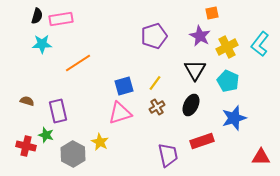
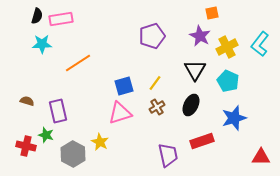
purple pentagon: moved 2 px left
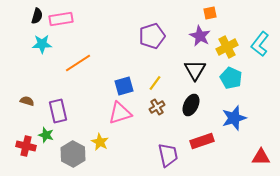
orange square: moved 2 px left
cyan pentagon: moved 3 px right, 3 px up
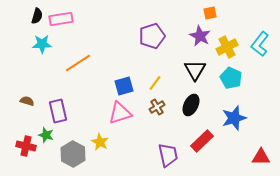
red rectangle: rotated 25 degrees counterclockwise
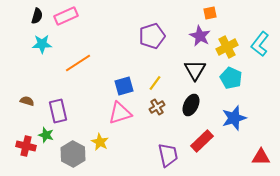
pink rectangle: moved 5 px right, 3 px up; rotated 15 degrees counterclockwise
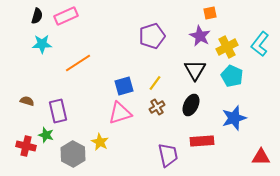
cyan pentagon: moved 1 px right, 2 px up
red rectangle: rotated 40 degrees clockwise
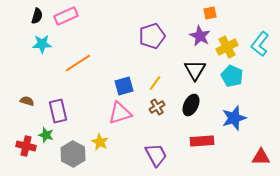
purple trapezoid: moved 12 px left; rotated 15 degrees counterclockwise
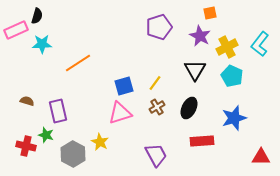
pink rectangle: moved 50 px left, 14 px down
purple pentagon: moved 7 px right, 9 px up
black ellipse: moved 2 px left, 3 px down
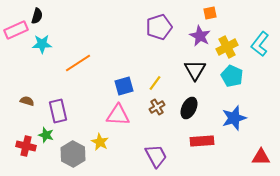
pink triangle: moved 2 px left, 2 px down; rotated 20 degrees clockwise
purple trapezoid: moved 1 px down
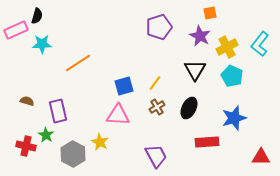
green star: rotated 14 degrees clockwise
red rectangle: moved 5 px right, 1 px down
